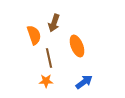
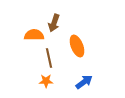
orange semicircle: rotated 72 degrees counterclockwise
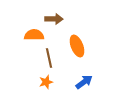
brown arrow: moved 4 px up; rotated 108 degrees counterclockwise
orange star: moved 1 px down; rotated 16 degrees counterclockwise
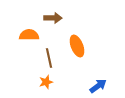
brown arrow: moved 1 px left, 1 px up
orange semicircle: moved 5 px left
blue arrow: moved 14 px right, 4 px down
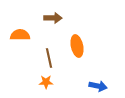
orange semicircle: moved 9 px left
orange ellipse: rotated 10 degrees clockwise
orange star: rotated 16 degrees clockwise
blue arrow: rotated 48 degrees clockwise
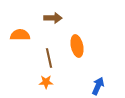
blue arrow: rotated 78 degrees counterclockwise
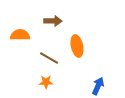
brown arrow: moved 3 px down
brown line: rotated 48 degrees counterclockwise
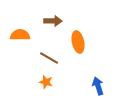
orange ellipse: moved 1 px right, 4 px up
orange star: rotated 16 degrees clockwise
blue arrow: rotated 42 degrees counterclockwise
